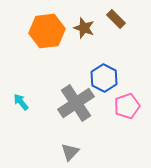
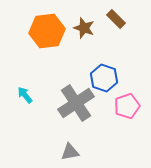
blue hexagon: rotated 8 degrees counterclockwise
cyan arrow: moved 4 px right, 7 px up
gray triangle: rotated 36 degrees clockwise
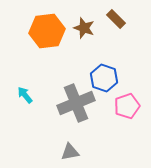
gray cross: rotated 12 degrees clockwise
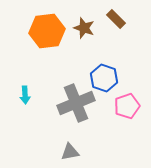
cyan arrow: rotated 144 degrees counterclockwise
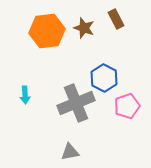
brown rectangle: rotated 18 degrees clockwise
blue hexagon: rotated 8 degrees clockwise
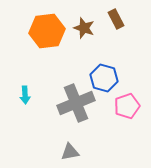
blue hexagon: rotated 12 degrees counterclockwise
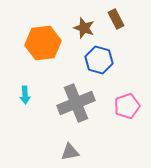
orange hexagon: moved 4 px left, 12 px down
blue hexagon: moved 5 px left, 18 px up
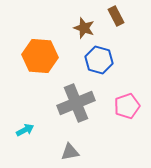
brown rectangle: moved 3 px up
orange hexagon: moved 3 px left, 13 px down; rotated 12 degrees clockwise
cyan arrow: moved 35 px down; rotated 114 degrees counterclockwise
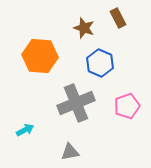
brown rectangle: moved 2 px right, 2 px down
blue hexagon: moved 1 px right, 3 px down; rotated 8 degrees clockwise
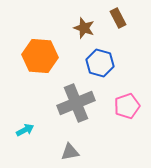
blue hexagon: rotated 8 degrees counterclockwise
